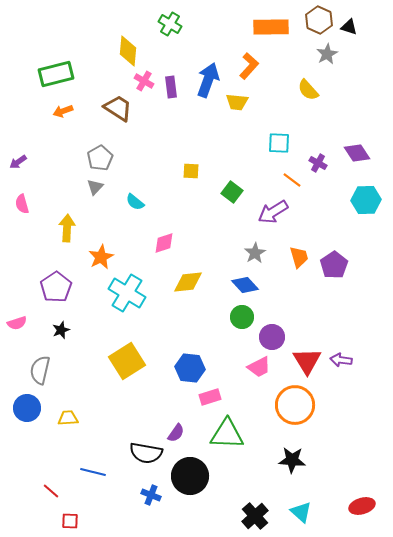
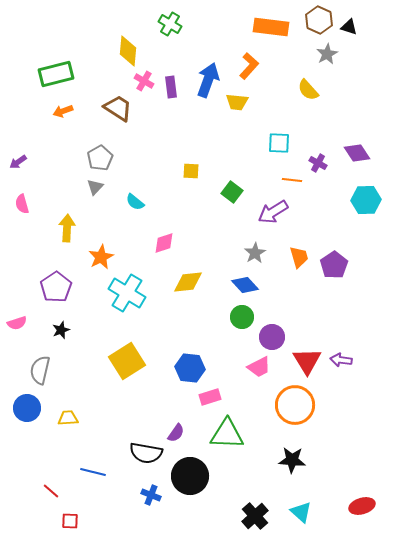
orange rectangle at (271, 27): rotated 8 degrees clockwise
orange line at (292, 180): rotated 30 degrees counterclockwise
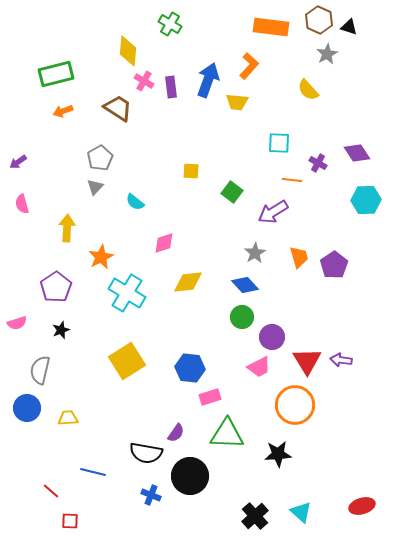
black star at (292, 460): moved 14 px left, 6 px up; rotated 8 degrees counterclockwise
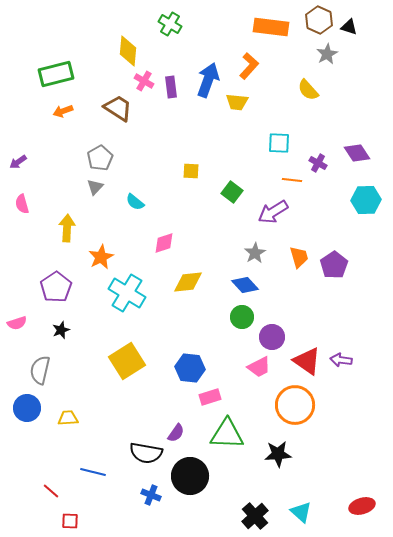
red triangle at (307, 361): rotated 24 degrees counterclockwise
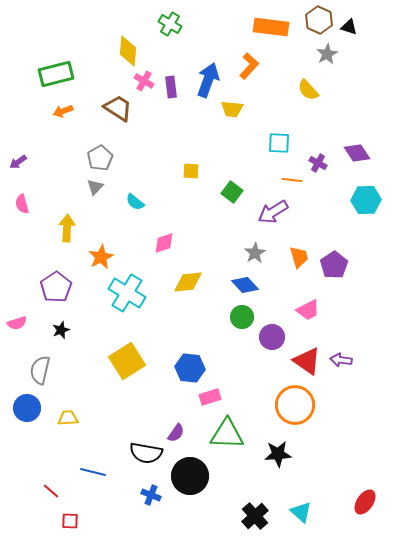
yellow trapezoid at (237, 102): moved 5 px left, 7 px down
pink trapezoid at (259, 367): moved 49 px right, 57 px up
red ellipse at (362, 506): moved 3 px right, 4 px up; rotated 40 degrees counterclockwise
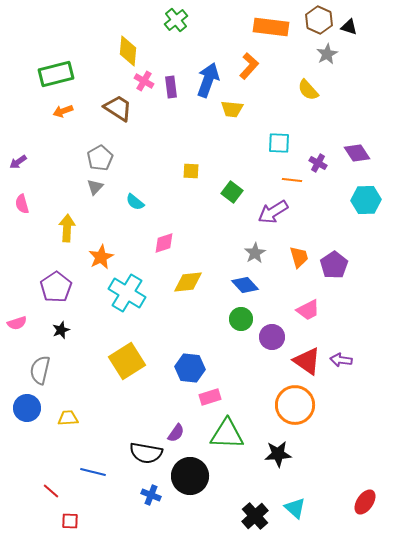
green cross at (170, 24): moved 6 px right, 4 px up; rotated 20 degrees clockwise
green circle at (242, 317): moved 1 px left, 2 px down
cyan triangle at (301, 512): moved 6 px left, 4 px up
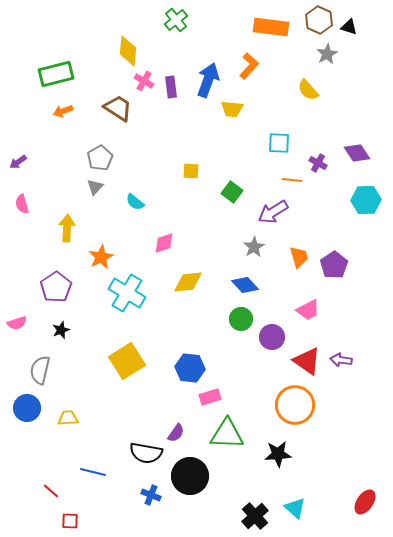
gray star at (255, 253): moved 1 px left, 6 px up
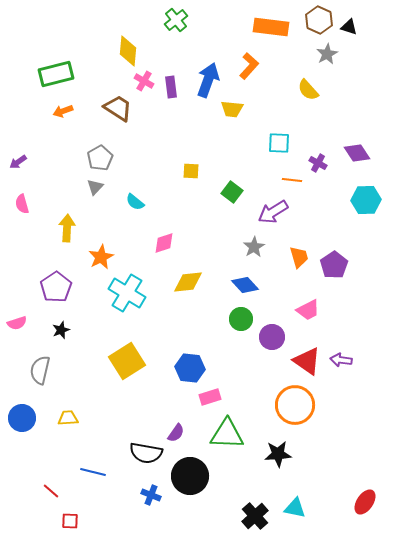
blue circle at (27, 408): moved 5 px left, 10 px down
cyan triangle at (295, 508): rotated 30 degrees counterclockwise
